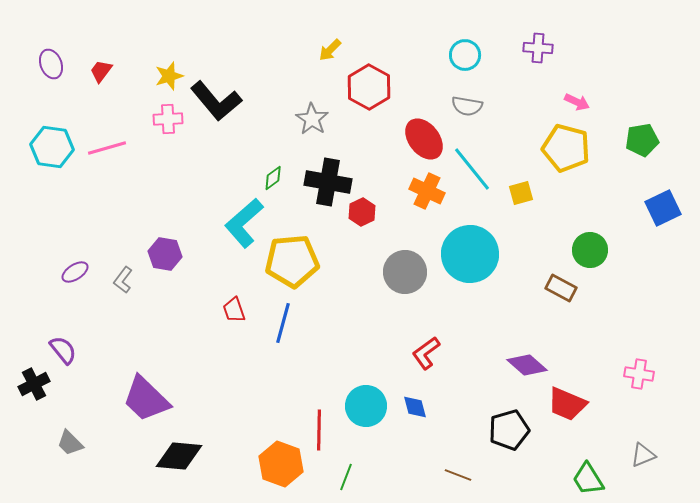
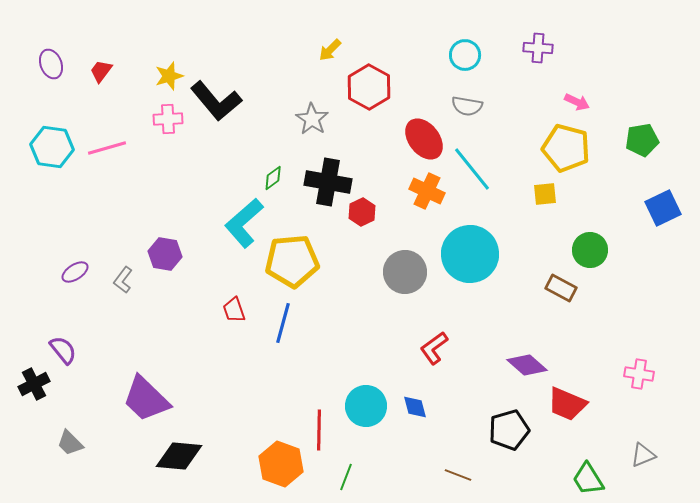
yellow square at (521, 193): moved 24 px right, 1 px down; rotated 10 degrees clockwise
red L-shape at (426, 353): moved 8 px right, 5 px up
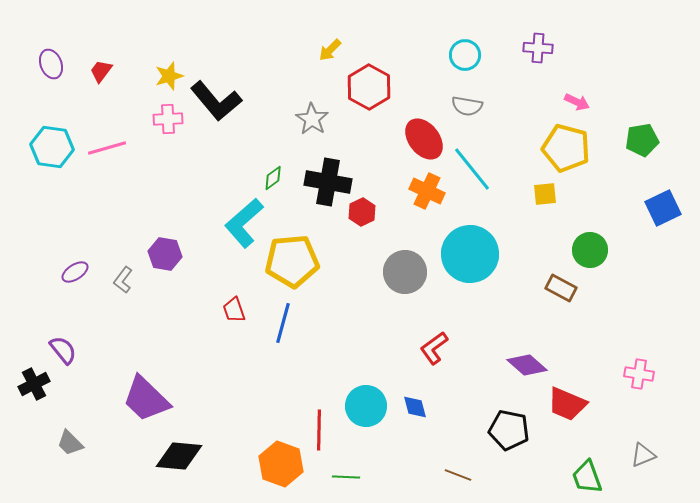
black pentagon at (509, 430): rotated 27 degrees clockwise
green line at (346, 477): rotated 72 degrees clockwise
green trapezoid at (588, 479): moved 1 px left, 2 px up; rotated 12 degrees clockwise
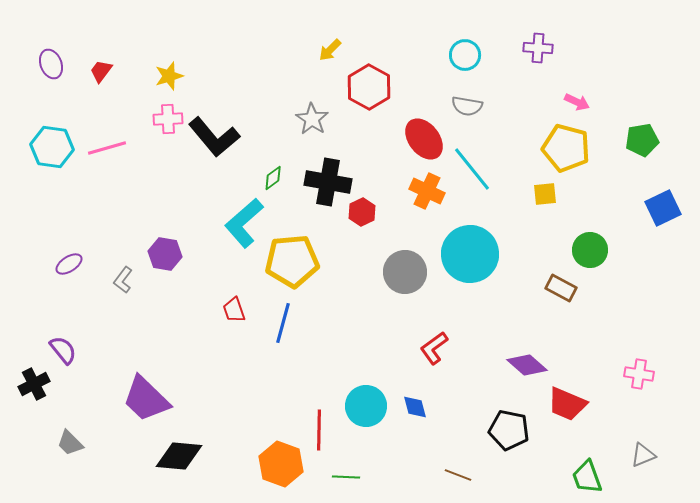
black L-shape at (216, 101): moved 2 px left, 36 px down
purple ellipse at (75, 272): moved 6 px left, 8 px up
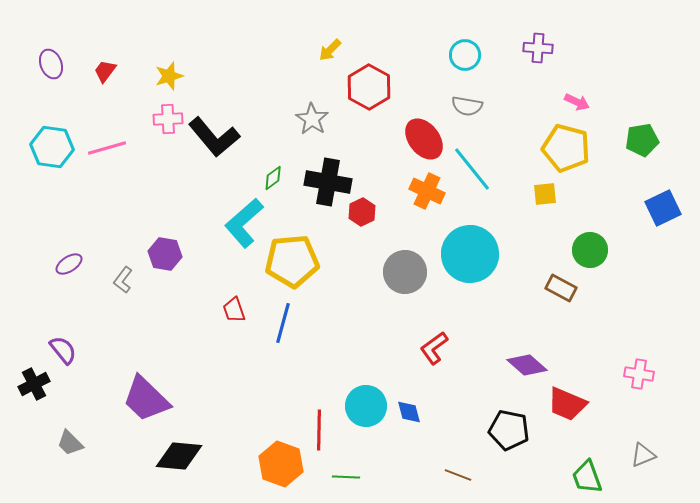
red trapezoid at (101, 71): moved 4 px right
blue diamond at (415, 407): moved 6 px left, 5 px down
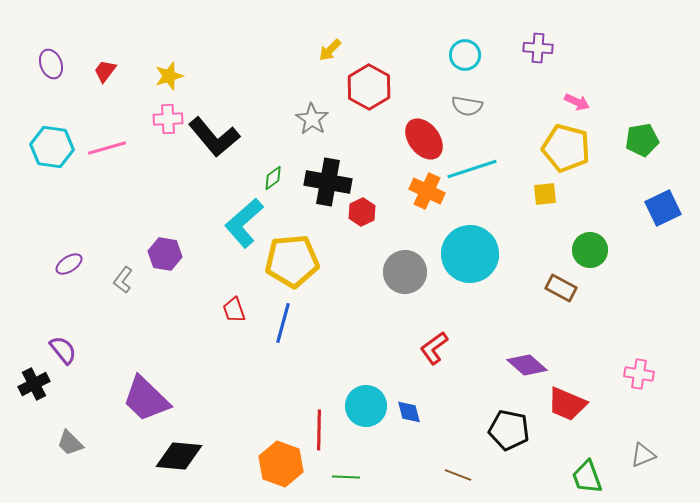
cyan line at (472, 169): rotated 69 degrees counterclockwise
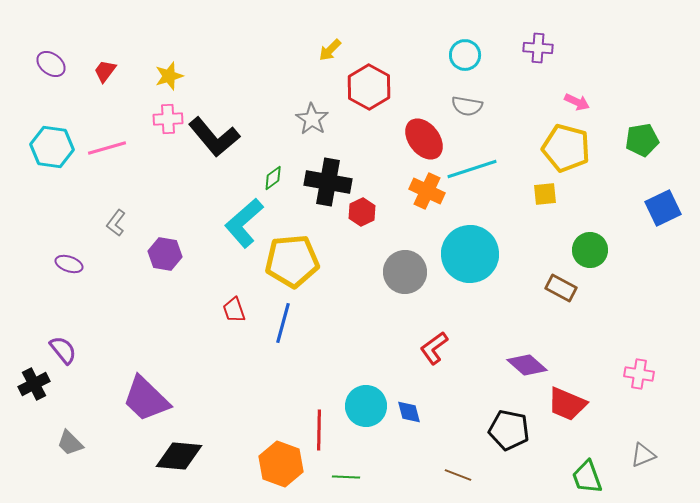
purple ellipse at (51, 64): rotated 32 degrees counterclockwise
purple ellipse at (69, 264): rotated 52 degrees clockwise
gray L-shape at (123, 280): moved 7 px left, 57 px up
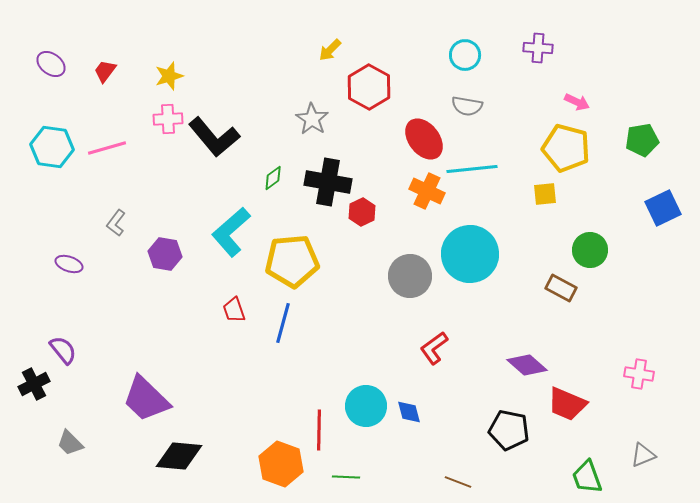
cyan line at (472, 169): rotated 12 degrees clockwise
cyan L-shape at (244, 223): moved 13 px left, 9 px down
gray circle at (405, 272): moved 5 px right, 4 px down
brown line at (458, 475): moved 7 px down
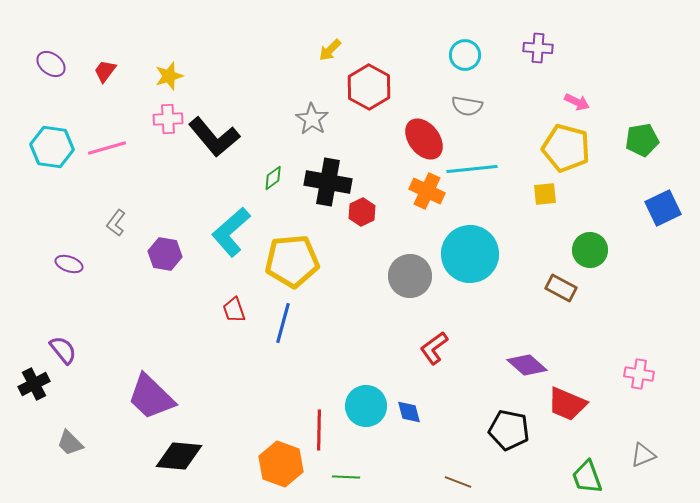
purple trapezoid at (146, 399): moved 5 px right, 2 px up
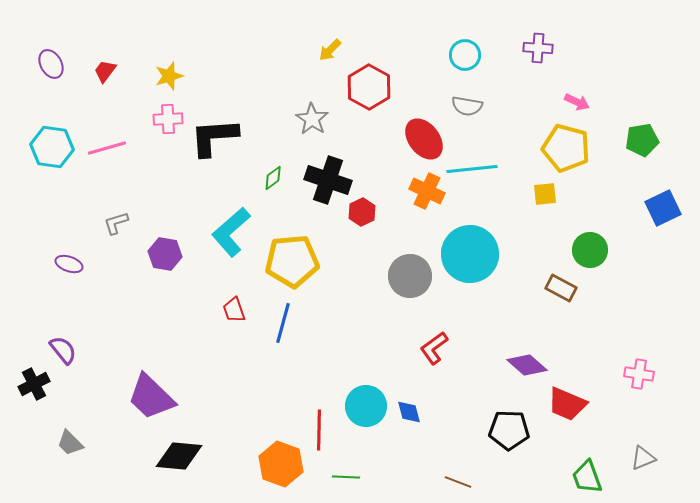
purple ellipse at (51, 64): rotated 24 degrees clockwise
black L-shape at (214, 137): rotated 126 degrees clockwise
black cross at (328, 182): moved 2 px up; rotated 9 degrees clockwise
gray L-shape at (116, 223): rotated 36 degrees clockwise
black pentagon at (509, 430): rotated 9 degrees counterclockwise
gray triangle at (643, 455): moved 3 px down
